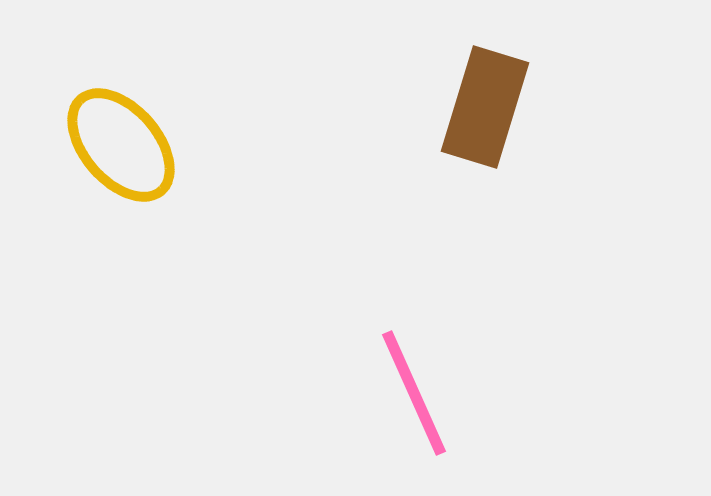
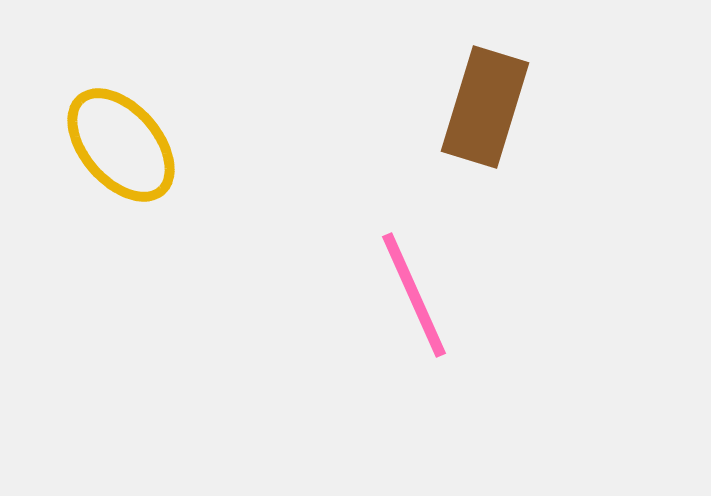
pink line: moved 98 px up
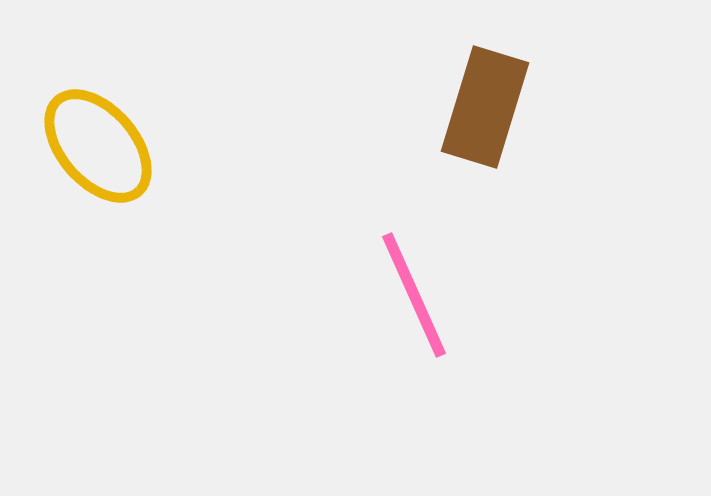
yellow ellipse: moved 23 px left, 1 px down
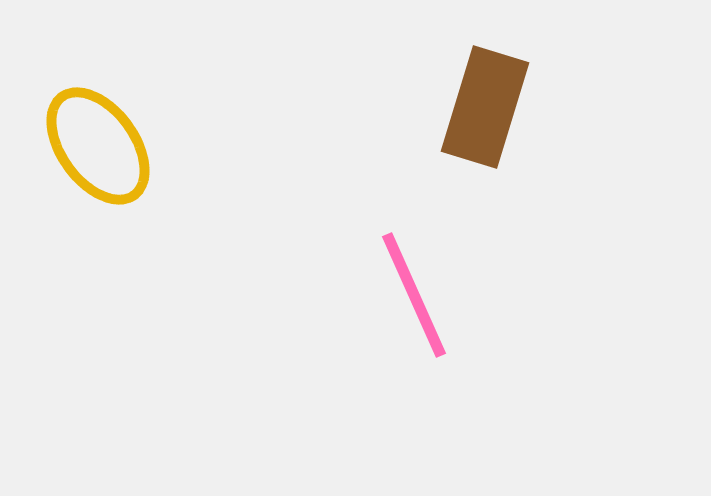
yellow ellipse: rotated 5 degrees clockwise
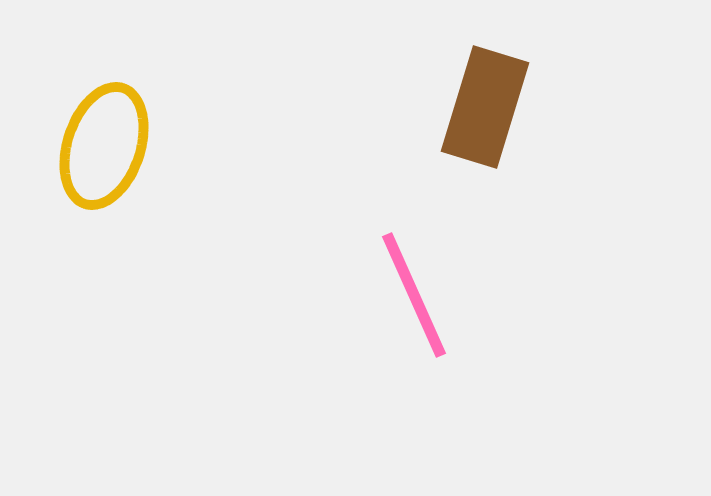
yellow ellipse: moved 6 px right; rotated 54 degrees clockwise
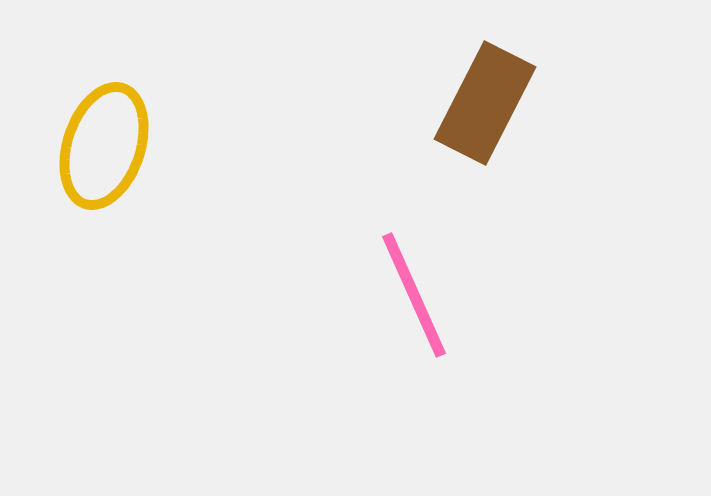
brown rectangle: moved 4 px up; rotated 10 degrees clockwise
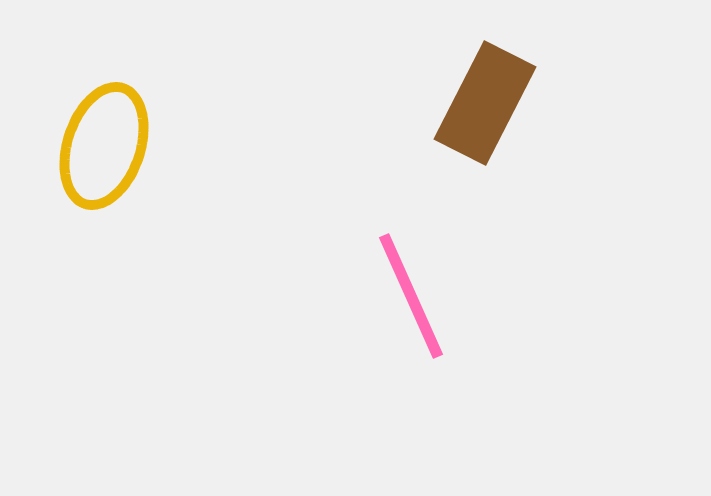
pink line: moved 3 px left, 1 px down
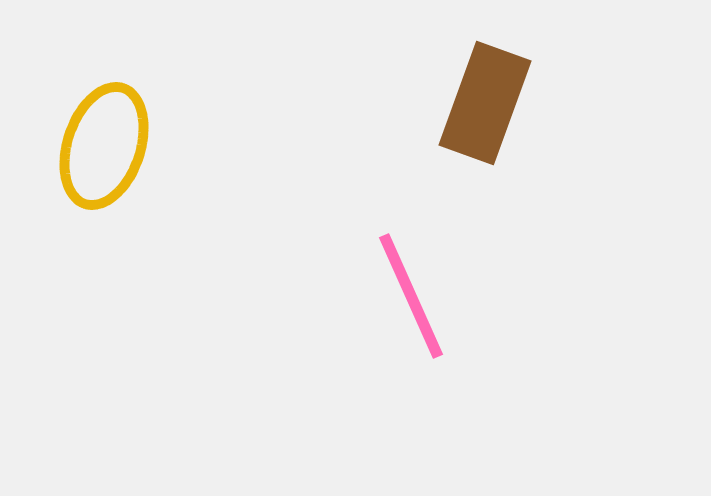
brown rectangle: rotated 7 degrees counterclockwise
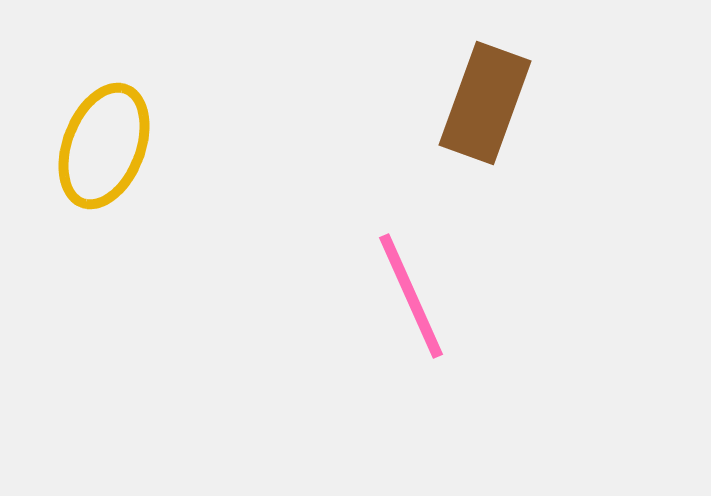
yellow ellipse: rotated 3 degrees clockwise
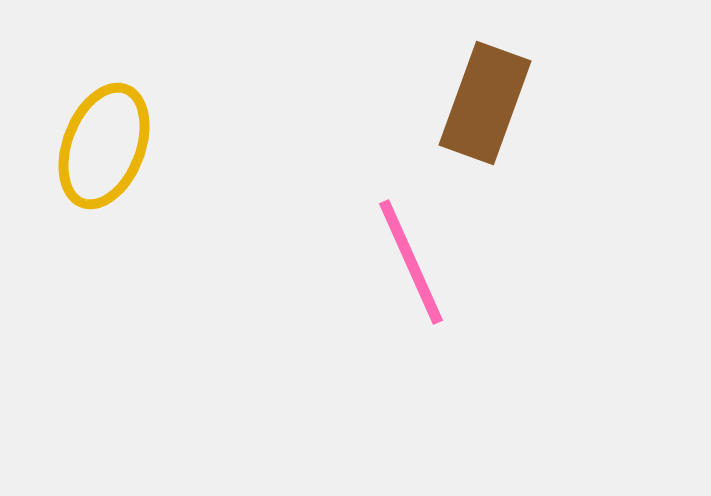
pink line: moved 34 px up
